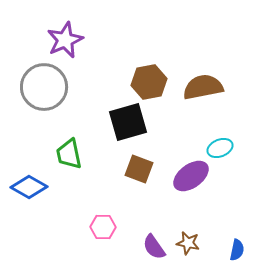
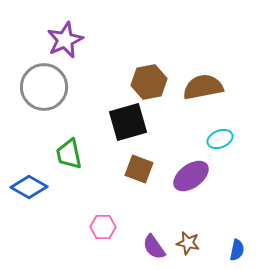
cyan ellipse: moved 9 px up
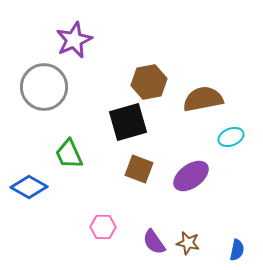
purple star: moved 9 px right
brown semicircle: moved 12 px down
cyan ellipse: moved 11 px right, 2 px up
green trapezoid: rotated 12 degrees counterclockwise
purple semicircle: moved 5 px up
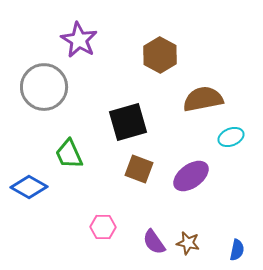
purple star: moved 5 px right; rotated 18 degrees counterclockwise
brown hexagon: moved 11 px right, 27 px up; rotated 20 degrees counterclockwise
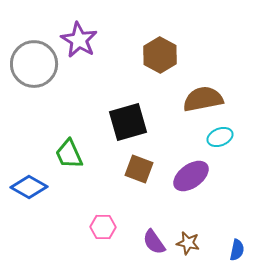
gray circle: moved 10 px left, 23 px up
cyan ellipse: moved 11 px left
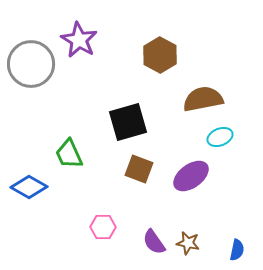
gray circle: moved 3 px left
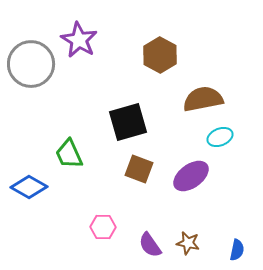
purple semicircle: moved 4 px left, 3 px down
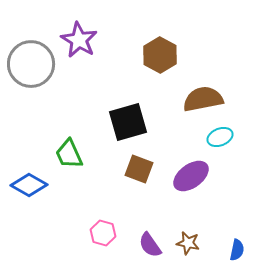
blue diamond: moved 2 px up
pink hexagon: moved 6 px down; rotated 15 degrees clockwise
